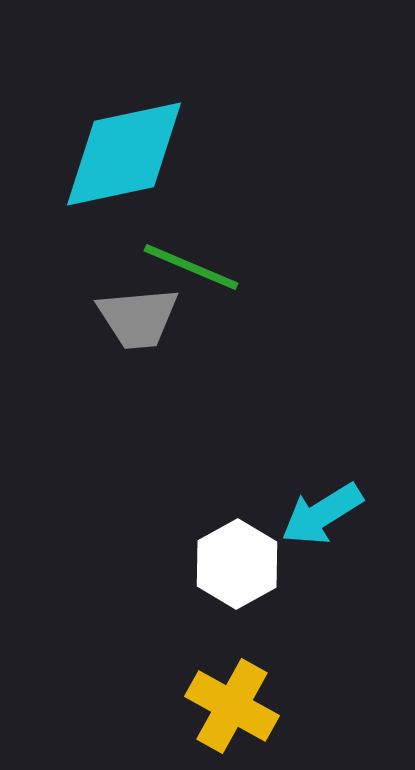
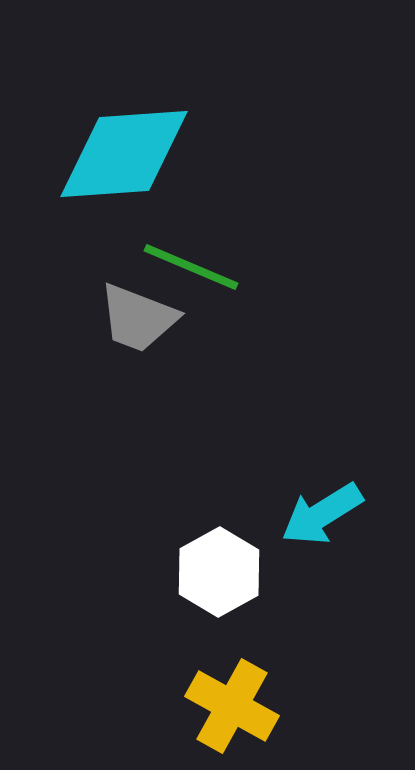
cyan diamond: rotated 8 degrees clockwise
gray trapezoid: rotated 26 degrees clockwise
white hexagon: moved 18 px left, 8 px down
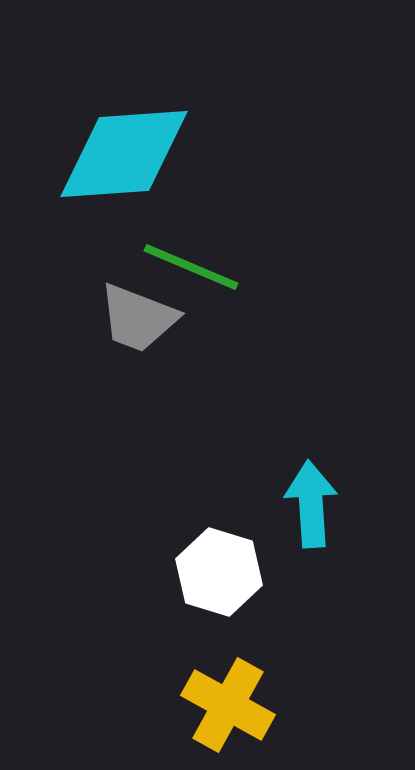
cyan arrow: moved 11 px left, 10 px up; rotated 118 degrees clockwise
white hexagon: rotated 14 degrees counterclockwise
yellow cross: moved 4 px left, 1 px up
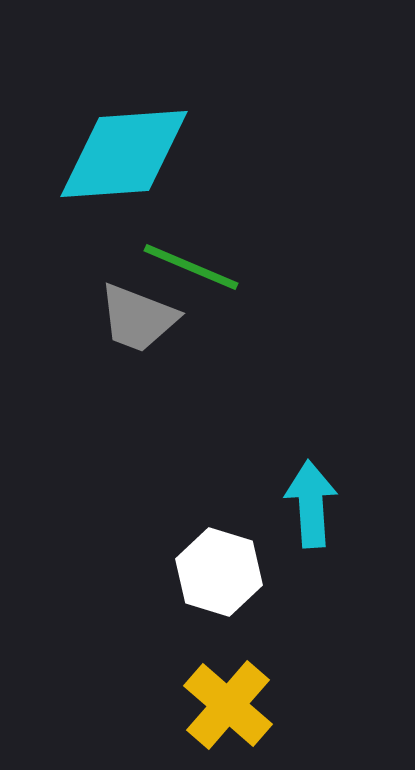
yellow cross: rotated 12 degrees clockwise
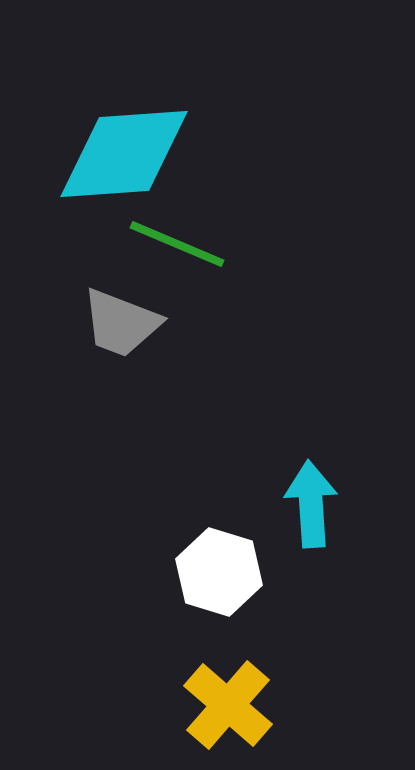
green line: moved 14 px left, 23 px up
gray trapezoid: moved 17 px left, 5 px down
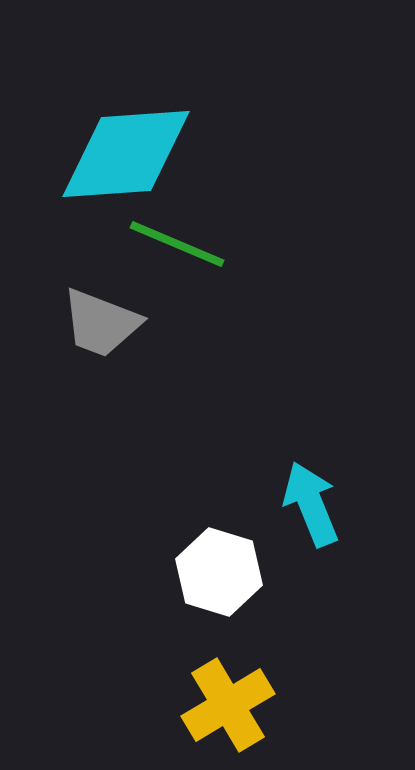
cyan diamond: moved 2 px right
gray trapezoid: moved 20 px left
cyan arrow: rotated 18 degrees counterclockwise
yellow cross: rotated 18 degrees clockwise
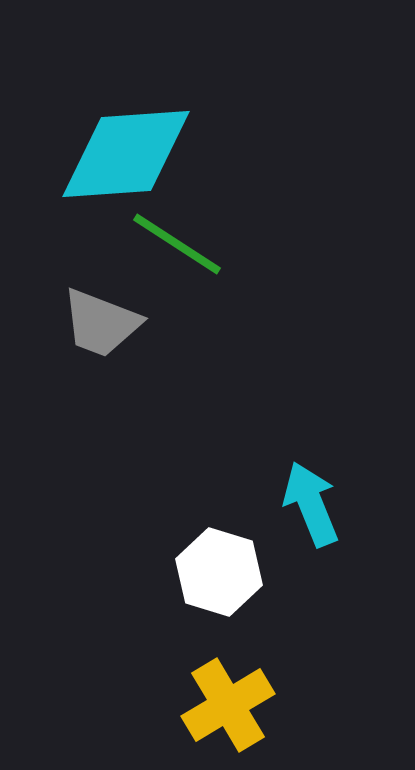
green line: rotated 10 degrees clockwise
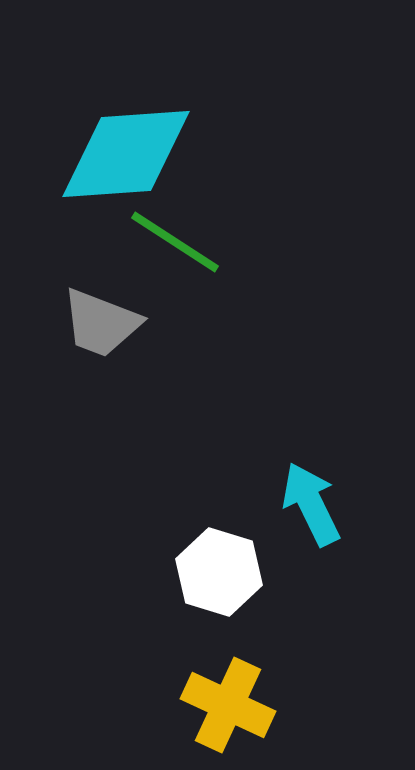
green line: moved 2 px left, 2 px up
cyan arrow: rotated 4 degrees counterclockwise
yellow cross: rotated 34 degrees counterclockwise
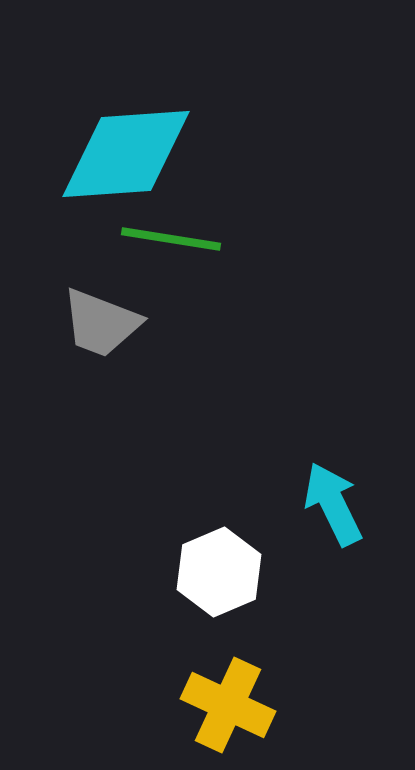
green line: moved 4 px left, 3 px up; rotated 24 degrees counterclockwise
cyan arrow: moved 22 px right
white hexagon: rotated 20 degrees clockwise
